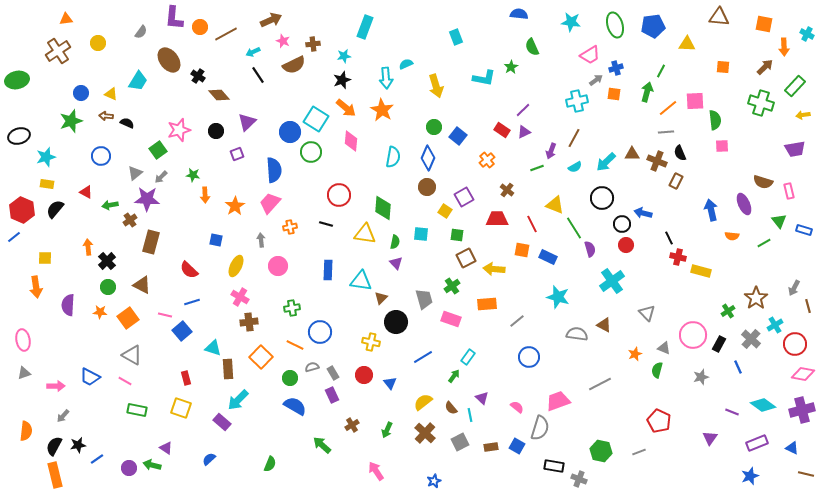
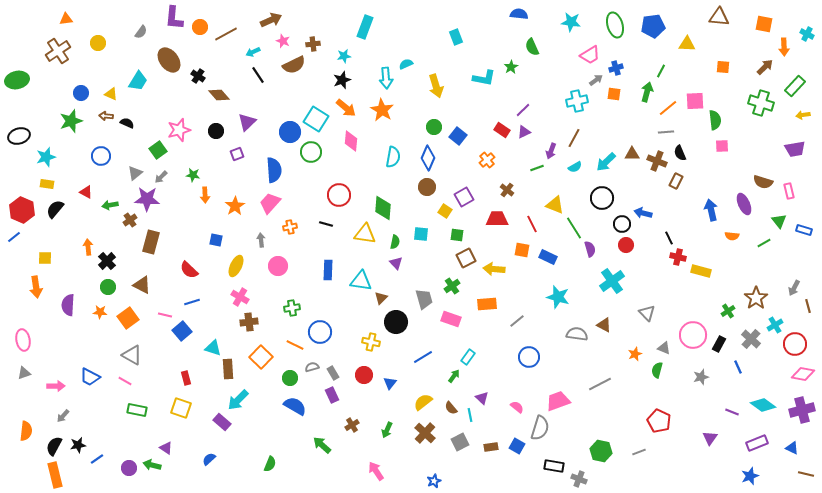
blue triangle at (390, 383): rotated 16 degrees clockwise
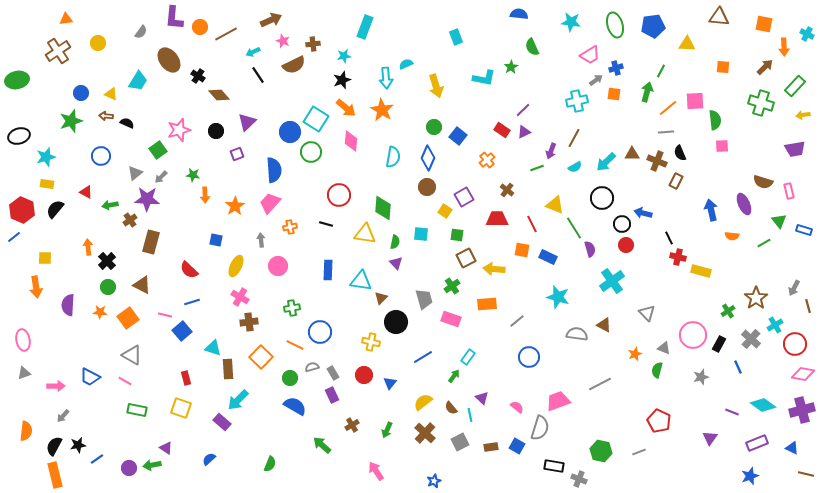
green arrow at (152, 465): rotated 24 degrees counterclockwise
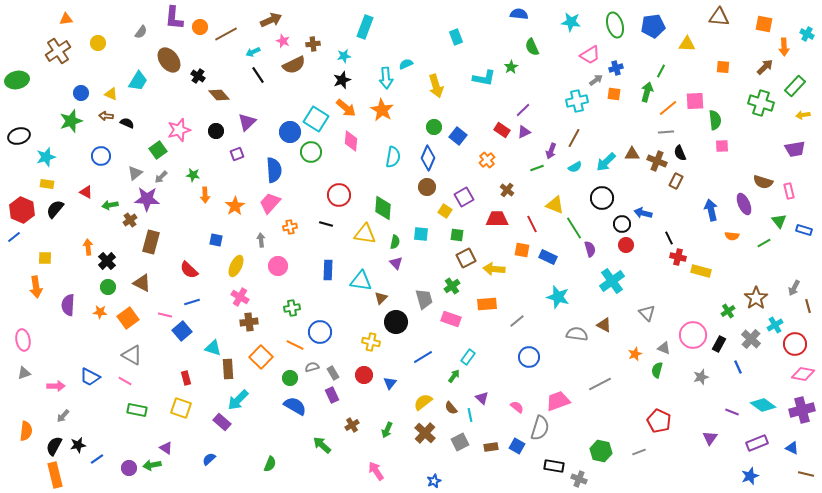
brown triangle at (142, 285): moved 2 px up
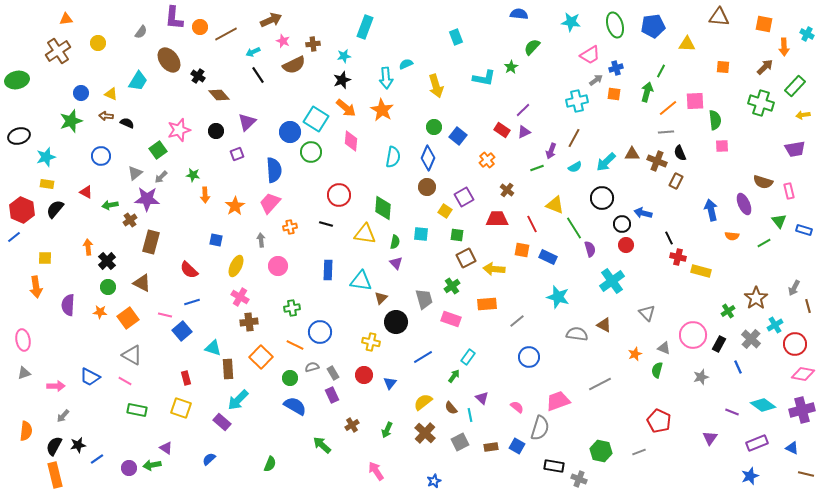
green semicircle at (532, 47): rotated 66 degrees clockwise
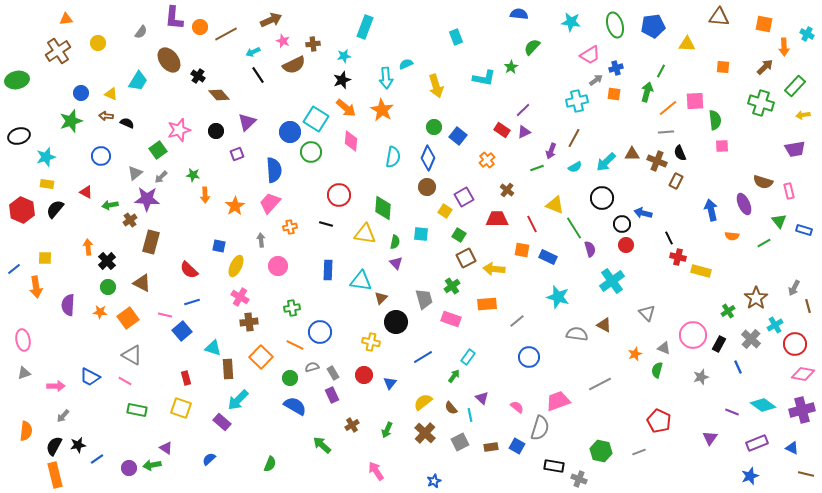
green square at (457, 235): moved 2 px right; rotated 24 degrees clockwise
blue line at (14, 237): moved 32 px down
blue square at (216, 240): moved 3 px right, 6 px down
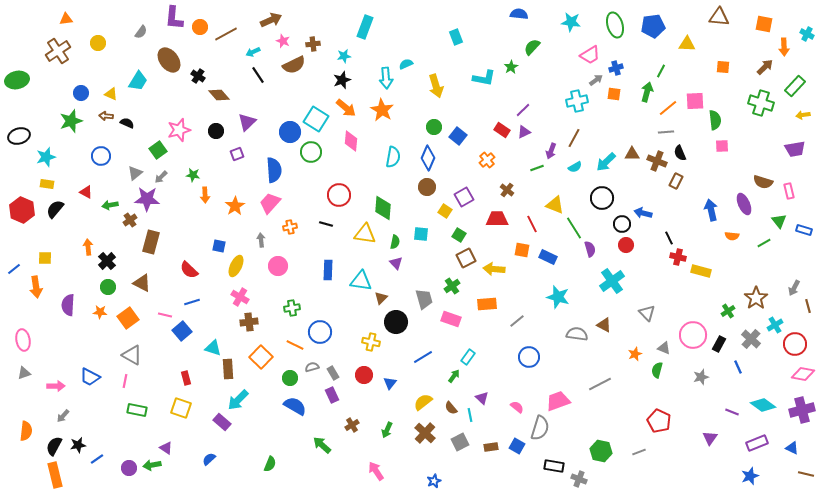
pink line at (125, 381): rotated 72 degrees clockwise
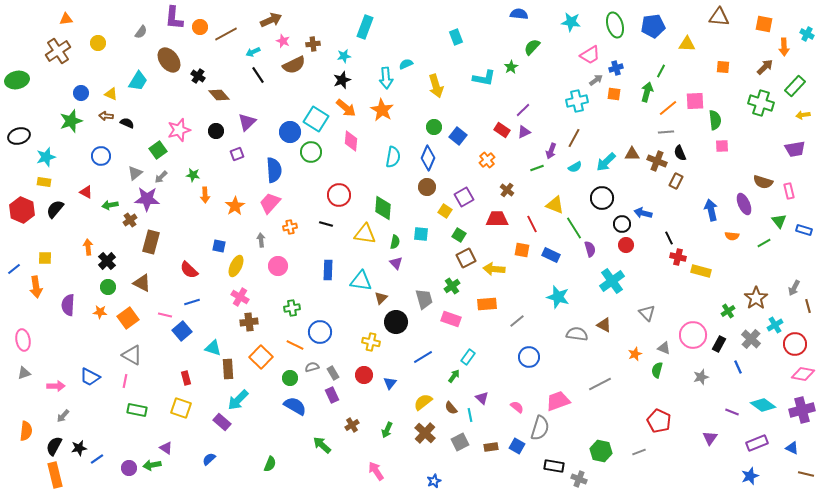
yellow rectangle at (47, 184): moved 3 px left, 2 px up
blue rectangle at (548, 257): moved 3 px right, 2 px up
black star at (78, 445): moved 1 px right, 3 px down
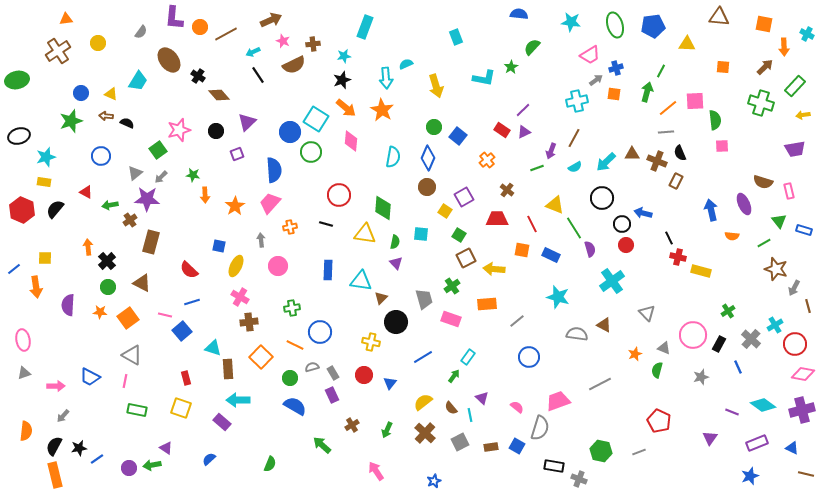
brown star at (756, 298): moved 20 px right, 29 px up; rotated 20 degrees counterclockwise
cyan arrow at (238, 400): rotated 45 degrees clockwise
